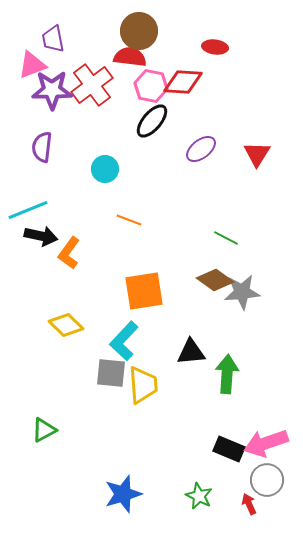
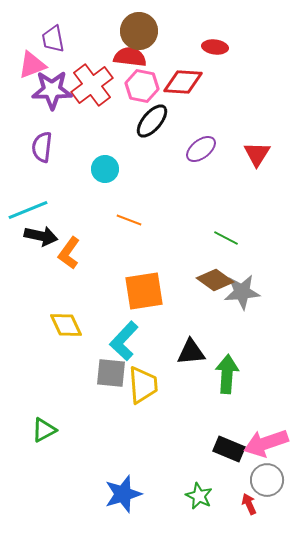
pink hexagon: moved 9 px left
yellow diamond: rotated 20 degrees clockwise
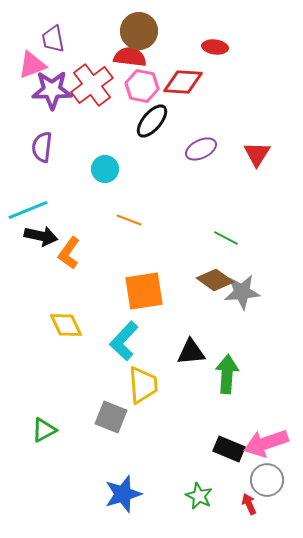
purple ellipse: rotated 12 degrees clockwise
gray square: moved 44 px down; rotated 16 degrees clockwise
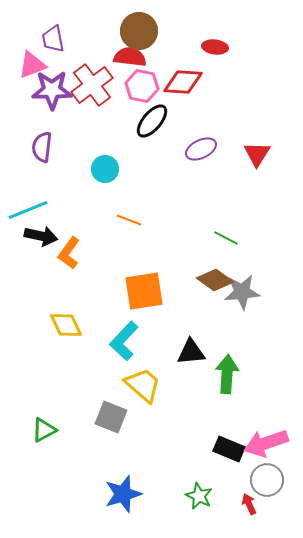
yellow trapezoid: rotated 45 degrees counterclockwise
